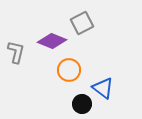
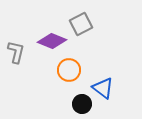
gray square: moved 1 px left, 1 px down
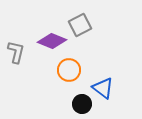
gray square: moved 1 px left, 1 px down
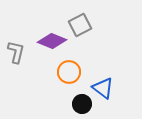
orange circle: moved 2 px down
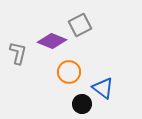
gray L-shape: moved 2 px right, 1 px down
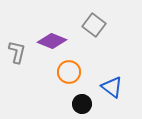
gray square: moved 14 px right; rotated 25 degrees counterclockwise
gray L-shape: moved 1 px left, 1 px up
blue triangle: moved 9 px right, 1 px up
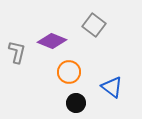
black circle: moved 6 px left, 1 px up
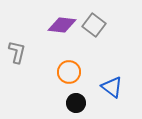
purple diamond: moved 10 px right, 16 px up; rotated 16 degrees counterclockwise
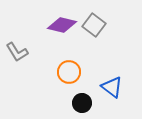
purple diamond: rotated 8 degrees clockwise
gray L-shape: rotated 135 degrees clockwise
black circle: moved 6 px right
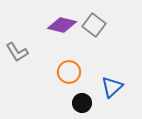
blue triangle: rotated 40 degrees clockwise
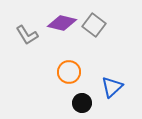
purple diamond: moved 2 px up
gray L-shape: moved 10 px right, 17 px up
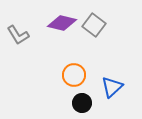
gray L-shape: moved 9 px left
orange circle: moved 5 px right, 3 px down
